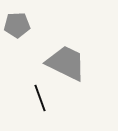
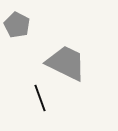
gray pentagon: rotated 30 degrees clockwise
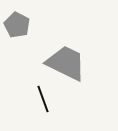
black line: moved 3 px right, 1 px down
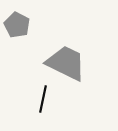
black line: rotated 32 degrees clockwise
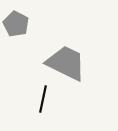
gray pentagon: moved 1 px left, 1 px up
